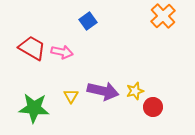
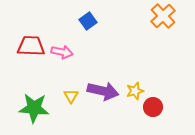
red trapezoid: moved 1 px left, 2 px up; rotated 28 degrees counterclockwise
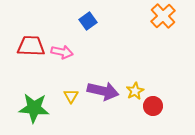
yellow star: rotated 12 degrees counterclockwise
red circle: moved 1 px up
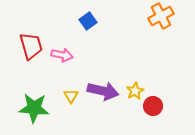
orange cross: moved 2 px left; rotated 15 degrees clockwise
red trapezoid: rotated 72 degrees clockwise
pink arrow: moved 3 px down
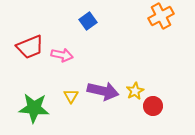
red trapezoid: moved 1 px left, 1 px down; rotated 84 degrees clockwise
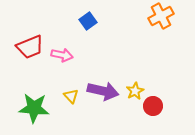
yellow triangle: rotated 14 degrees counterclockwise
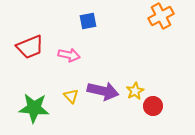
blue square: rotated 24 degrees clockwise
pink arrow: moved 7 px right
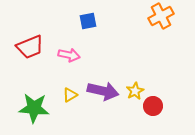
yellow triangle: moved 1 px left, 1 px up; rotated 42 degrees clockwise
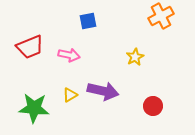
yellow star: moved 34 px up
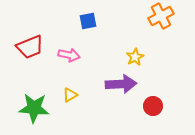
purple arrow: moved 18 px right, 7 px up; rotated 16 degrees counterclockwise
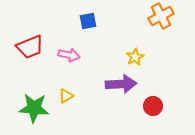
yellow triangle: moved 4 px left, 1 px down
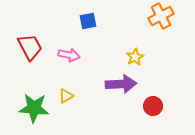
red trapezoid: rotated 96 degrees counterclockwise
